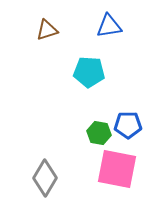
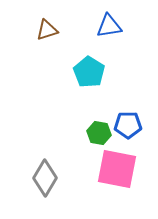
cyan pentagon: rotated 28 degrees clockwise
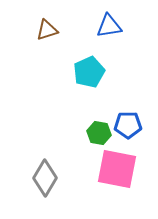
cyan pentagon: rotated 16 degrees clockwise
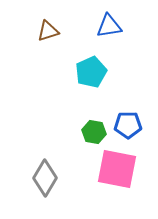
brown triangle: moved 1 px right, 1 px down
cyan pentagon: moved 2 px right
green hexagon: moved 5 px left, 1 px up
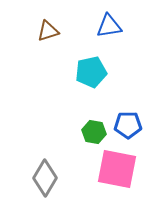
cyan pentagon: rotated 12 degrees clockwise
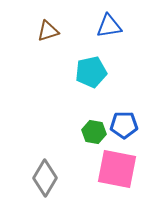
blue pentagon: moved 4 px left
